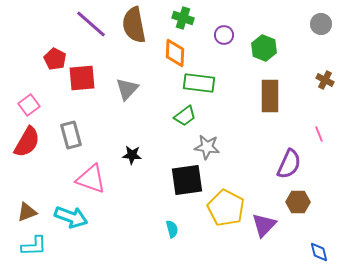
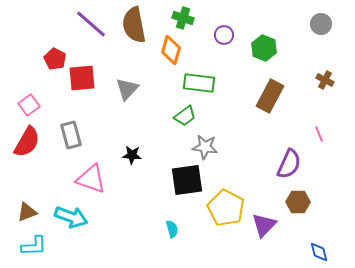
orange diamond: moved 4 px left, 3 px up; rotated 12 degrees clockwise
brown rectangle: rotated 28 degrees clockwise
gray star: moved 2 px left
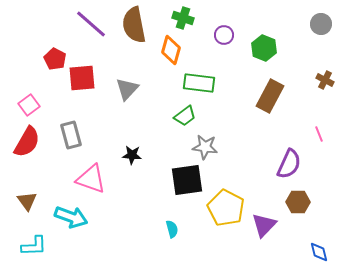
brown triangle: moved 11 px up; rotated 45 degrees counterclockwise
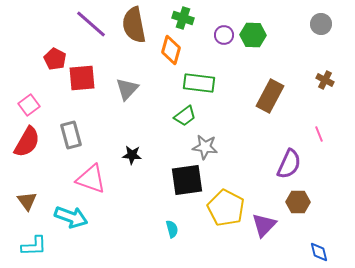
green hexagon: moved 11 px left, 13 px up; rotated 20 degrees counterclockwise
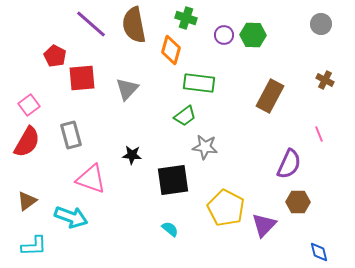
green cross: moved 3 px right
red pentagon: moved 3 px up
black square: moved 14 px left
brown triangle: rotated 30 degrees clockwise
cyan semicircle: moved 2 px left; rotated 36 degrees counterclockwise
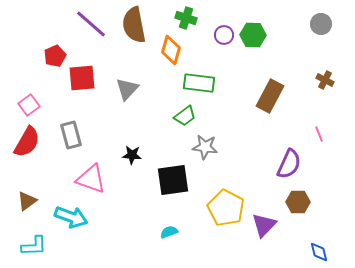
red pentagon: rotated 20 degrees clockwise
cyan semicircle: moved 1 px left, 3 px down; rotated 60 degrees counterclockwise
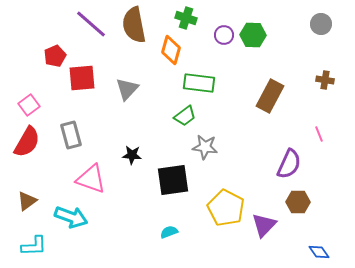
brown cross: rotated 18 degrees counterclockwise
blue diamond: rotated 20 degrees counterclockwise
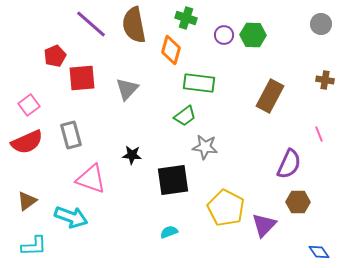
red semicircle: rotated 36 degrees clockwise
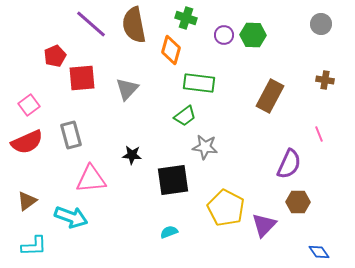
pink triangle: rotated 24 degrees counterclockwise
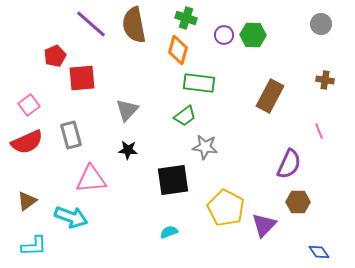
orange diamond: moved 7 px right
gray triangle: moved 21 px down
pink line: moved 3 px up
black star: moved 4 px left, 5 px up
